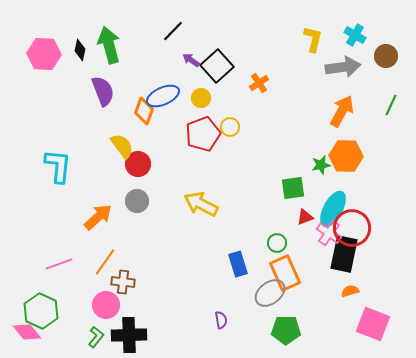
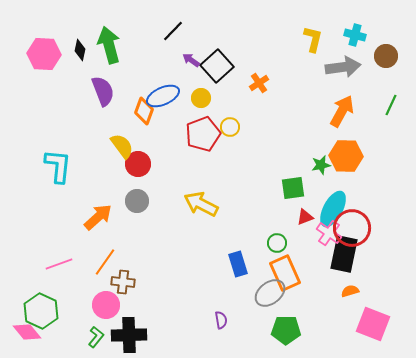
cyan cross at (355, 35): rotated 15 degrees counterclockwise
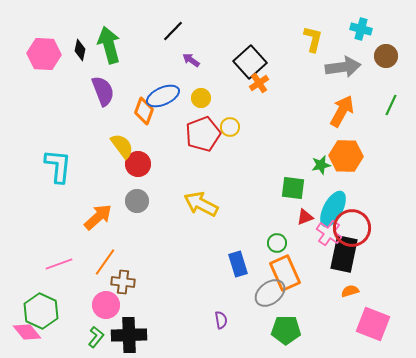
cyan cross at (355, 35): moved 6 px right, 6 px up
black square at (217, 66): moved 33 px right, 4 px up
green square at (293, 188): rotated 15 degrees clockwise
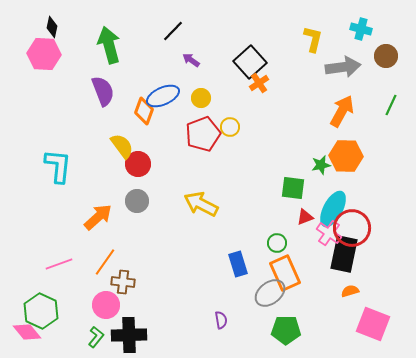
black diamond at (80, 50): moved 28 px left, 23 px up
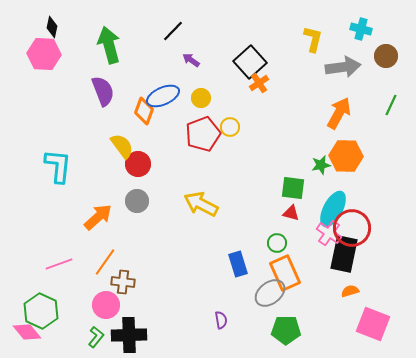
orange arrow at (342, 111): moved 3 px left, 2 px down
red triangle at (305, 217): moved 14 px left, 4 px up; rotated 36 degrees clockwise
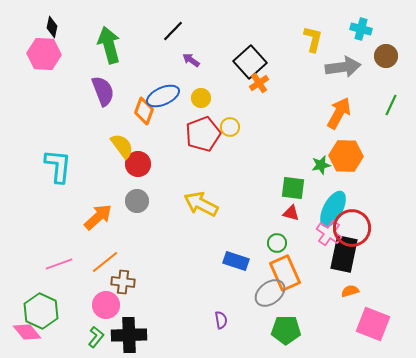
orange line at (105, 262): rotated 16 degrees clockwise
blue rectangle at (238, 264): moved 2 px left, 3 px up; rotated 55 degrees counterclockwise
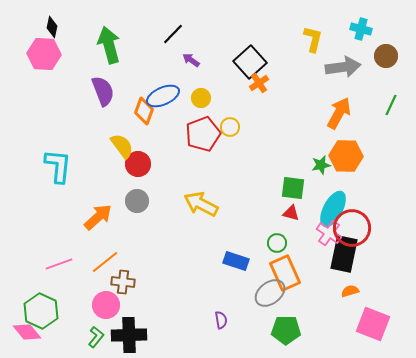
black line at (173, 31): moved 3 px down
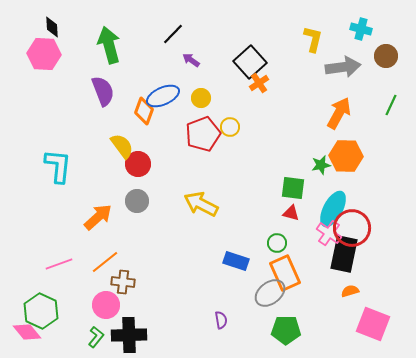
black diamond at (52, 27): rotated 15 degrees counterclockwise
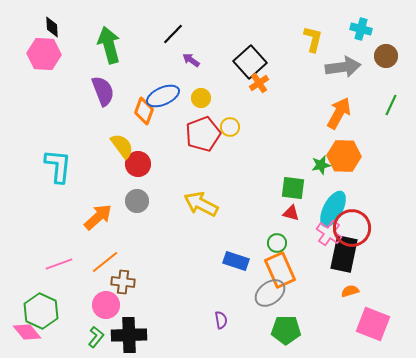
orange hexagon at (346, 156): moved 2 px left
orange rectangle at (285, 273): moved 5 px left, 3 px up
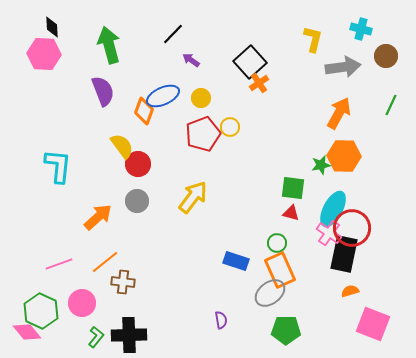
yellow arrow at (201, 204): moved 8 px left, 7 px up; rotated 100 degrees clockwise
pink circle at (106, 305): moved 24 px left, 2 px up
